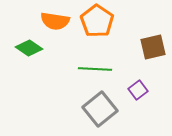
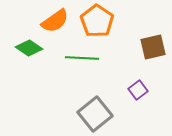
orange semicircle: rotated 44 degrees counterclockwise
green line: moved 13 px left, 11 px up
gray square: moved 5 px left, 5 px down
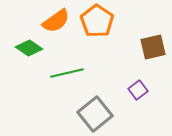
orange semicircle: moved 1 px right
green line: moved 15 px left, 15 px down; rotated 16 degrees counterclockwise
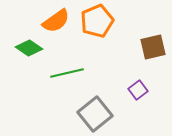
orange pentagon: rotated 16 degrees clockwise
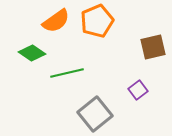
green diamond: moved 3 px right, 5 px down
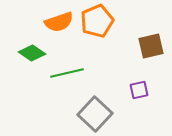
orange semicircle: moved 3 px right, 1 px down; rotated 16 degrees clockwise
brown square: moved 2 px left, 1 px up
purple square: moved 1 px right; rotated 24 degrees clockwise
gray square: rotated 8 degrees counterclockwise
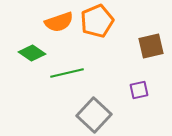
gray square: moved 1 px left, 1 px down
